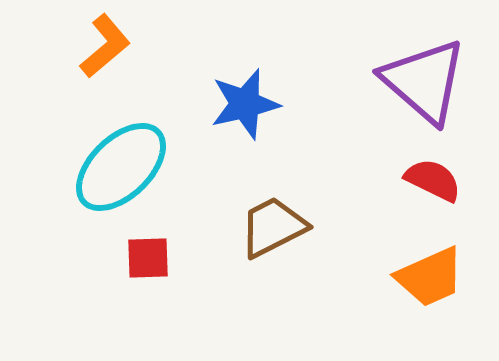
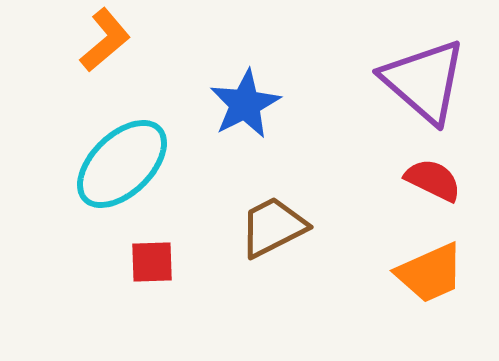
orange L-shape: moved 6 px up
blue star: rotated 14 degrees counterclockwise
cyan ellipse: moved 1 px right, 3 px up
red square: moved 4 px right, 4 px down
orange trapezoid: moved 4 px up
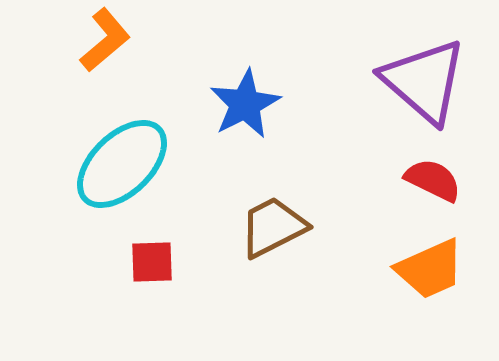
orange trapezoid: moved 4 px up
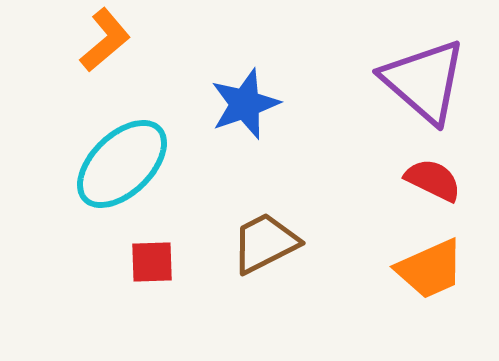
blue star: rotated 8 degrees clockwise
brown trapezoid: moved 8 px left, 16 px down
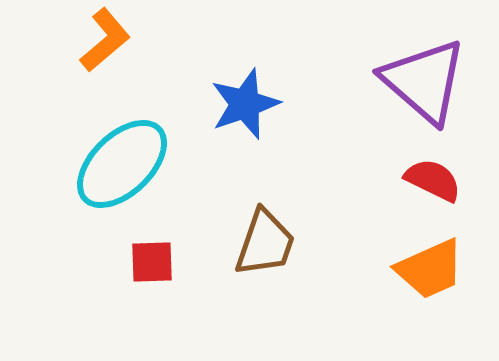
brown trapezoid: rotated 136 degrees clockwise
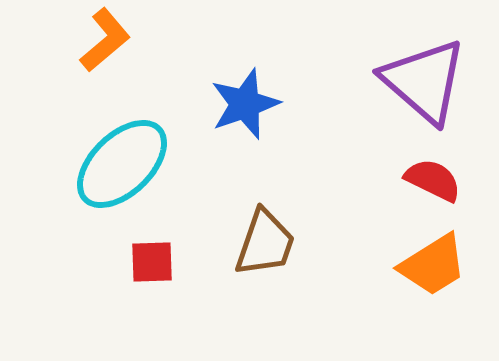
orange trapezoid: moved 3 px right, 4 px up; rotated 8 degrees counterclockwise
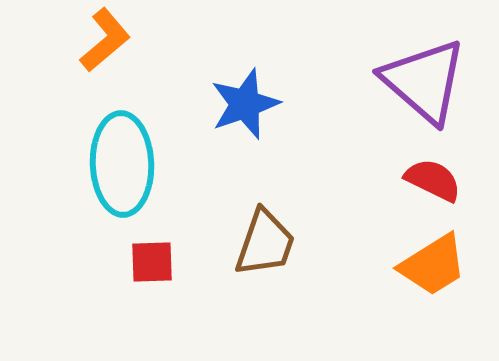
cyan ellipse: rotated 48 degrees counterclockwise
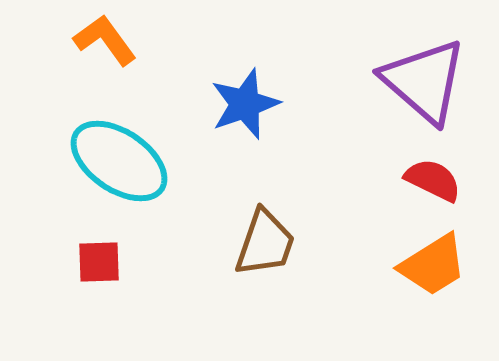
orange L-shape: rotated 86 degrees counterclockwise
cyan ellipse: moved 3 px left, 3 px up; rotated 54 degrees counterclockwise
red square: moved 53 px left
